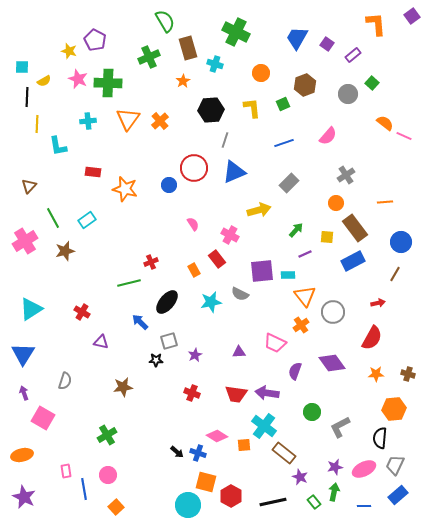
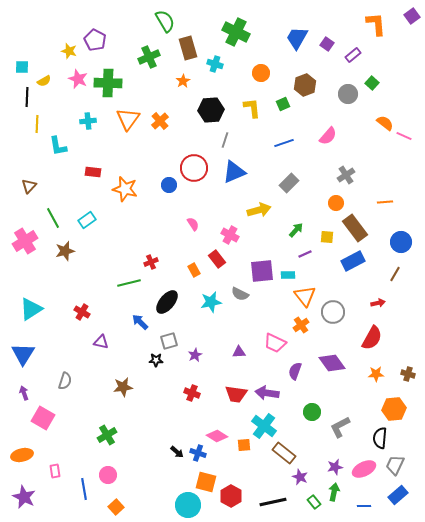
pink rectangle at (66, 471): moved 11 px left
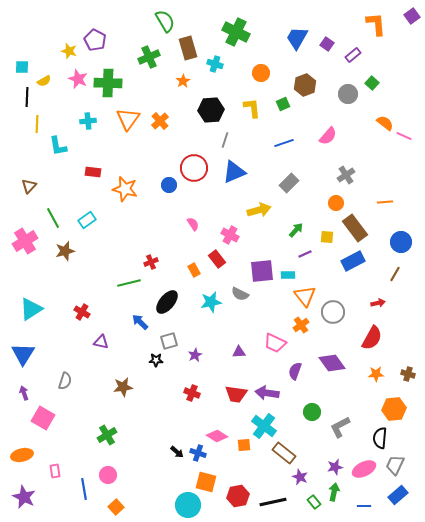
red hexagon at (231, 496): moved 7 px right; rotated 20 degrees clockwise
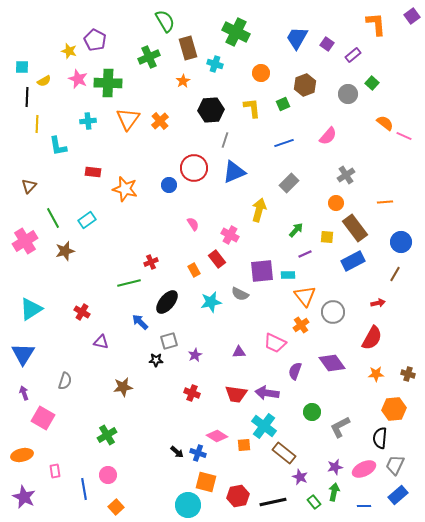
yellow arrow at (259, 210): rotated 60 degrees counterclockwise
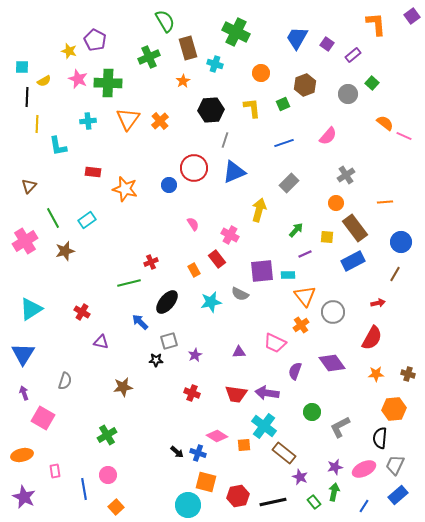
blue line at (364, 506): rotated 56 degrees counterclockwise
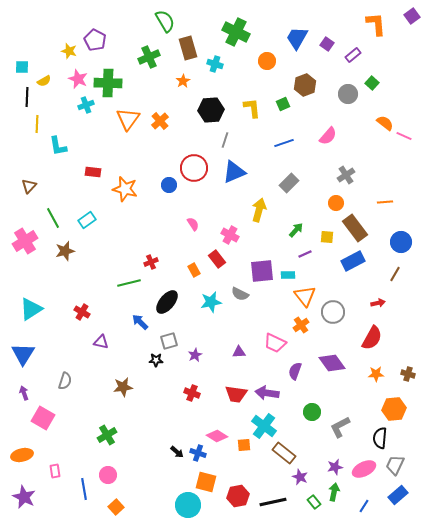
orange circle at (261, 73): moved 6 px right, 12 px up
cyan cross at (88, 121): moved 2 px left, 16 px up; rotated 14 degrees counterclockwise
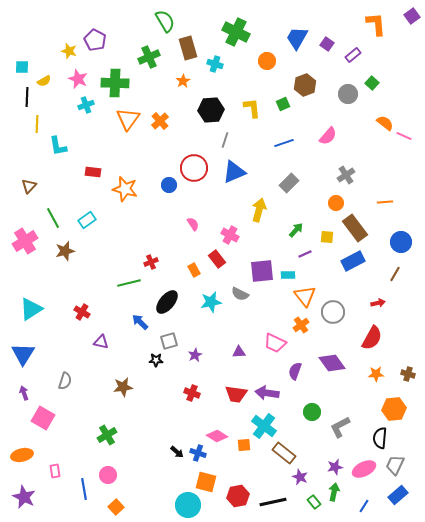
green cross at (108, 83): moved 7 px right
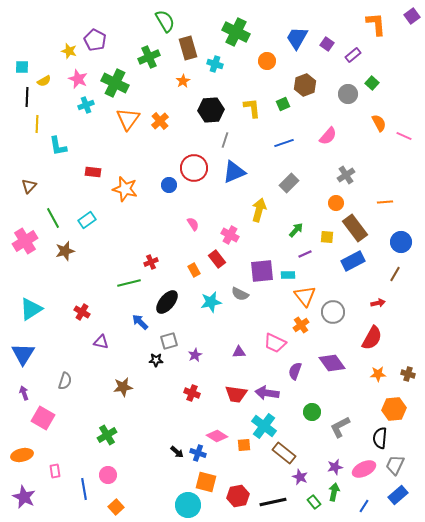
green cross at (115, 83): rotated 24 degrees clockwise
orange semicircle at (385, 123): moved 6 px left; rotated 24 degrees clockwise
orange star at (376, 374): moved 2 px right
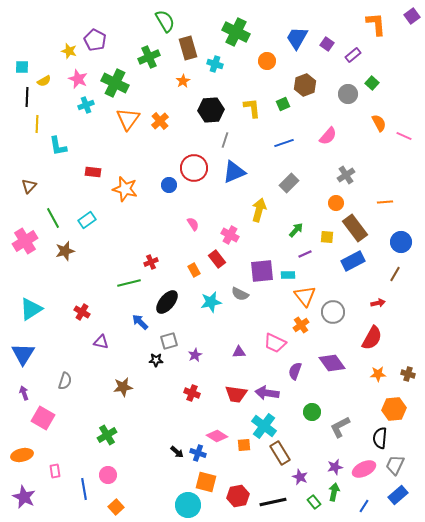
brown rectangle at (284, 453): moved 4 px left; rotated 20 degrees clockwise
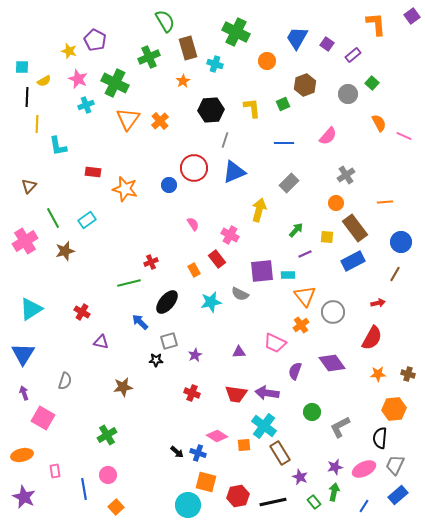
blue line at (284, 143): rotated 18 degrees clockwise
